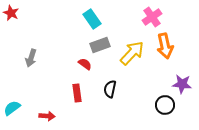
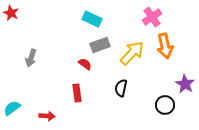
cyan rectangle: rotated 30 degrees counterclockwise
purple star: moved 3 px right; rotated 24 degrees clockwise
black semicircle: moved 11 px right, 1 px up
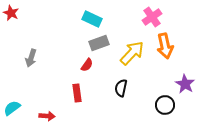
gray rectangle: moved 1 px left, 2 px up
red semicircle: moved 2 px right, 1 px down; rotated 88 degrees clockwise
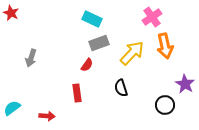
black semicircle: rotated 30 degrees counterclockwise
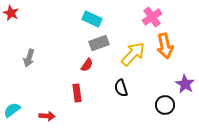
yellow arrow: moved 1 px right, 1 px down
gray arrow: moved 2 px left
cyan semicircle: moved 2 px down
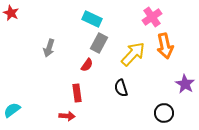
gray rectangle: rotated 42 degrees counterclockwise
gray arrow: moved 20 px right, 10 px up
black circle: moved 1 px left, 8 px down
red arrow: moved 20 px right
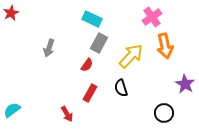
red star: rotated 21 degrees clockwise
yellow arrow: moved 2 px left, 2 px down
red rectangle: moved 13 px right; rotated 36 degrees clockwise
red arrow: moved 2 px up; rotated 56 degrees clockwise
